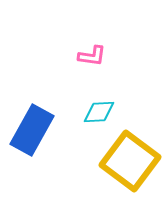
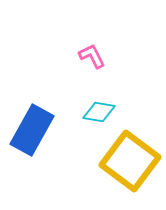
pink L-shape: rotated 124 degrees counterclockwise
cyan diamond: rotated 12 degrees clockwise
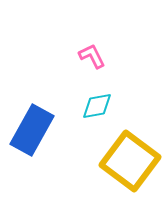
cyan diamond: moved 2 px left, 6 px up; rotated 20 degrees counterclockwise
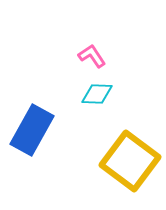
pink L-shape: rotated 8 degrees counterclockwise
cyan diamond: moved 12 px up; rotated 12 degrees clockwise
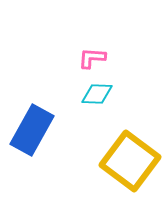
pink L-shape: moved 2 px down; rotated 52 degrees counterclockwise
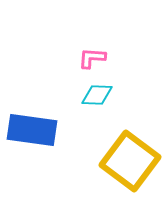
cyan diamond: moved 1 px down
blue rectangle: rotated 69 degrees clockwise
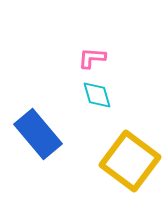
cyan diamond: rotated 72 degrees clockwise
blue rectangle: moved 6 px right, 4 px down; rotated 42 degrees clockwise
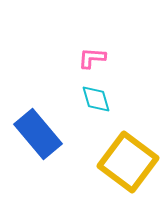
cyan diamond: moved 1 px left, 4 px down
yellow square: moved 2 px left, 1 px down
